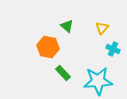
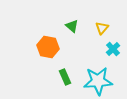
green triangle: moved 5 px right
cyan cross: rotated 24 degrees clockwise
green rectangle: moved 2 px right, 4 px down; rotated 21 degrees clockwise
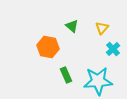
green rectangle: moved 1 px right, 2 px up
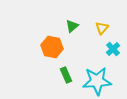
green triangle: rotated 40 degrees clockwise
orange hexagon: moved 4 px right
cyan star: moved 1 px left
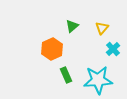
orange hexagon: moved 2 px down; rotated 25 degrees clockwise
cyan star: moved 1 px right, 1 px up
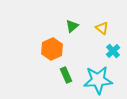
yellow triangle: rotated 32 degrees counterclockwise
cyan cross: moved 2 px down
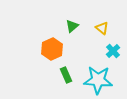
cyan star: rotated 8 degrees clockwise
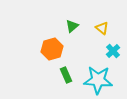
orange hexagon: rotated 10 degrees clockwise
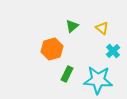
green rectangle: moved 1 px right, 1 px up; rotated 49 degrees clockwise
